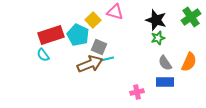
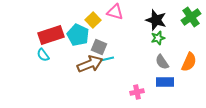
gray semicircle: moved 3 px left, 1 px up
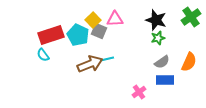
pink triangle: moved 7 px down; rotated 18 degrees counterclockwise
gray square: moved 16 px up
gray semicircle: rotated 91 degrees counterclockwise
blue rectangle: moved 2 px up
pink cross: moved 2 px right; rotated 24 degrees counterclockwise
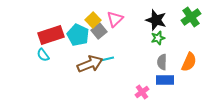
pink triangle: rotated 42 degrees counterclockwise
gray square: rotated 28 degrees clockwise
gray semicircle: rotated 126 degrees clockwise
pink cross: moved 3 px right
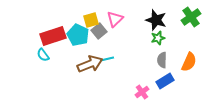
yellow square: moved 2 px left; rotated 28 degrees clockwise
red rectangle: moved 2 px right, 1 px down
gray semicircle: moved 2 px up
blue rectangle: moved 1 px down; rotated 30 degrees counterclockwise
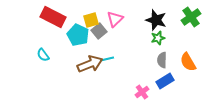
red rectangle: moved 19 px up; rotated 45 degrees clockwise
orange semicircle: moved 1 px left; rotated 126 degrees clockwise
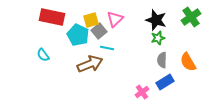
red rectangle: moved 1 px left; rotated 15 degrees counterclockwise
cyan line: moved 11 px up; rotated 24 degrees clockwise
blue rectangle: moved 1 px down
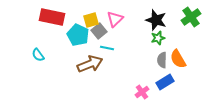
cyan semicircle: moved 5 px left
orange semicircle: moved 10 px left, 3 px up
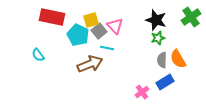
pink triangle: moved 7 px down; rotated 30 degrees counterclockwise
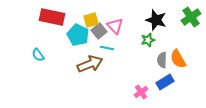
green star: moved 10 px left, 2 px down
pink cross: moved 1 px left
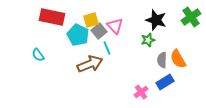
cyan line: rotated 56 degrees clockwise
